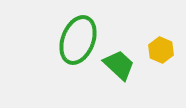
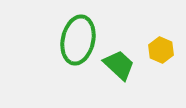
green ellipse: rotated 9 degrees counterclockwise
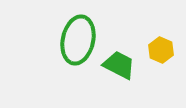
green trapezoid: rotated 16 degrees counterclockwise
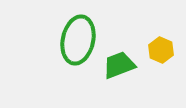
green trapezoid: rotated 48 degrees counterclockwise
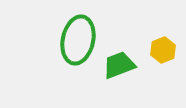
yellow hexagon: moved 2 px right; rotated 15 degrees clockwise
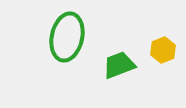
green ellipse: moved 11 px left, 3 px up
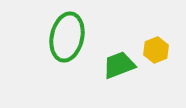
yellow hexagon: moved 7 px left
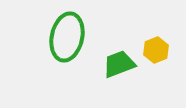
green trapezoid: moved 1 px up
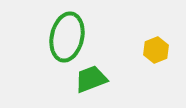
green trapezoid: moved 28 px left, 15 px down
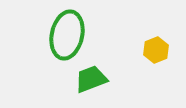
green ellipse: moved 2 px up
